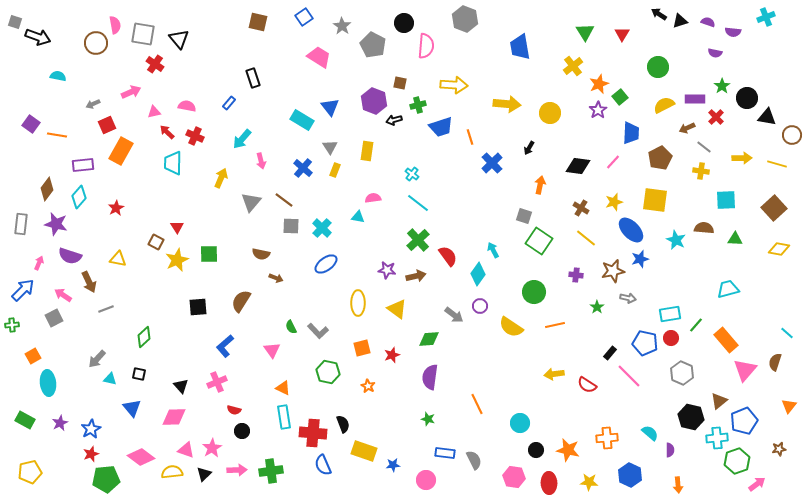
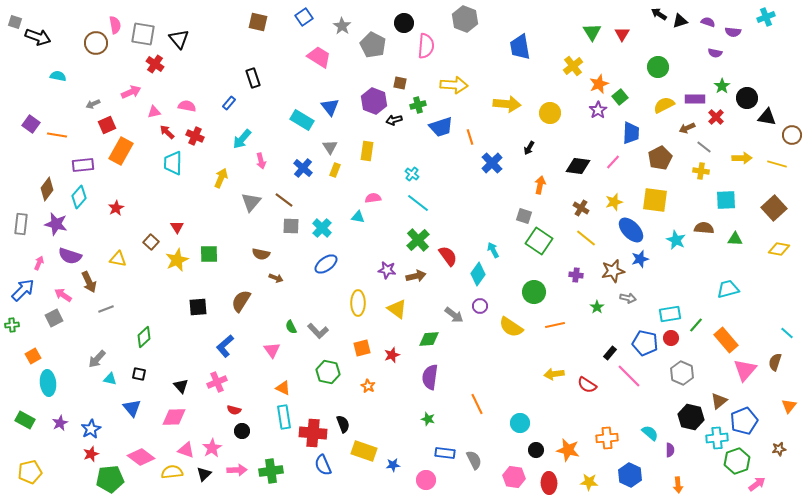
green triangle at (585, 32): moved 7 px right
brown square at (156, 242): moved 5 px left; rotated 14 degrees clockwise
green pentagon at (106, 479): moved 4 px right
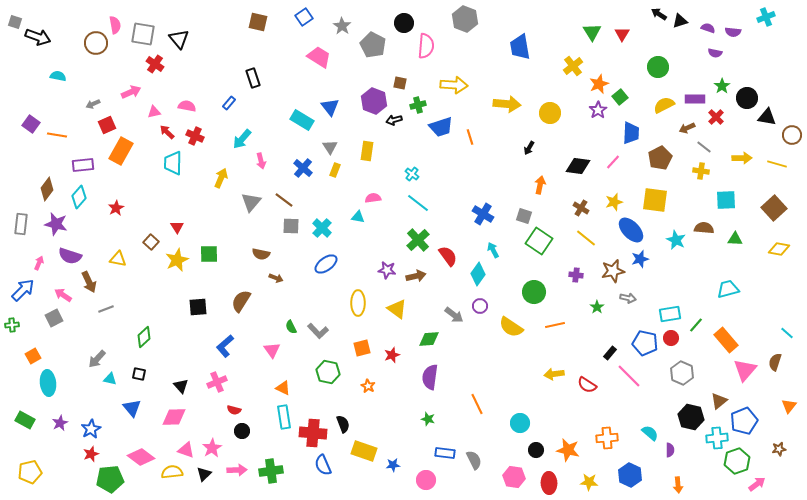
purple semicircle at (708, 22): moved 6 px down
blue cross at (492, 163): moved 9 px left, 51 px down; rotated 15 degrees counterclockwise
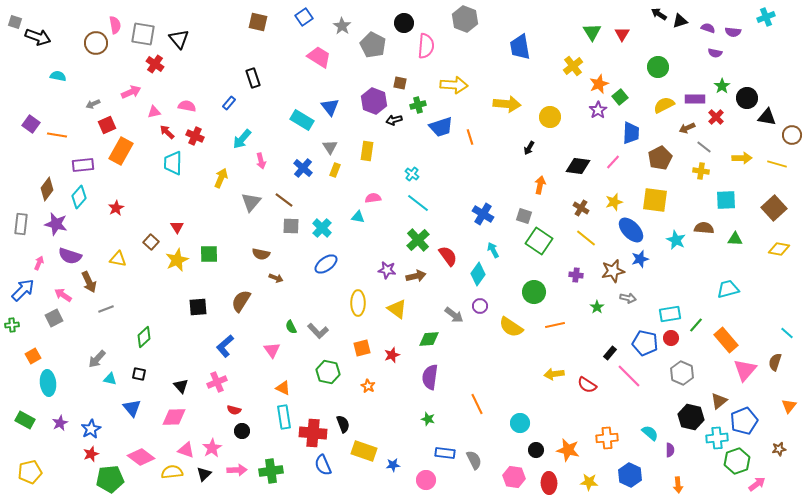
yellow circle at (550, 113): moved 4 px down
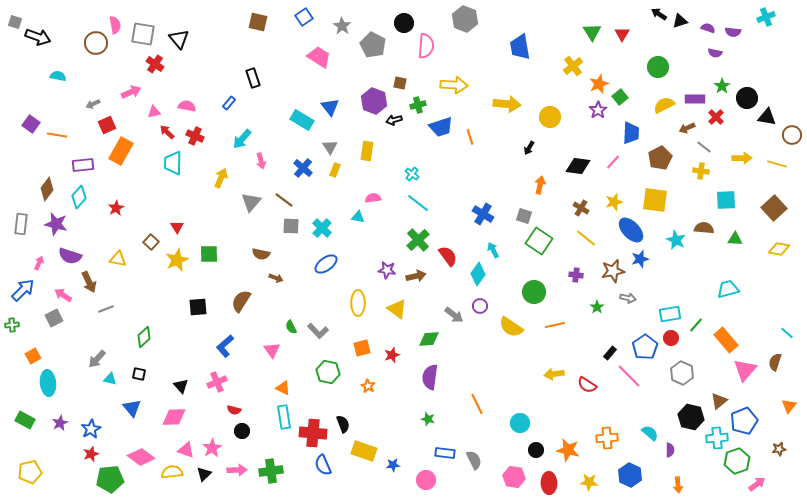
blue pentagon at (645, 343): moved 4 px down; rotated 25 degrees clockwise
